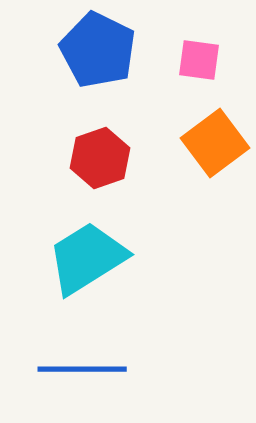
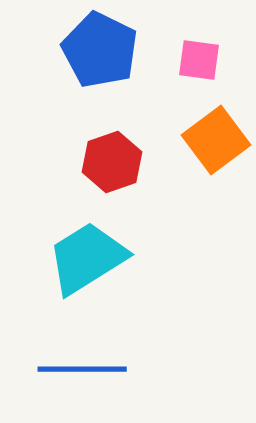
blue pentagon: moved 2 px right
orange square: moved 1 px right, 3 px up
red hexagon: moved 12 px right, 4 px down
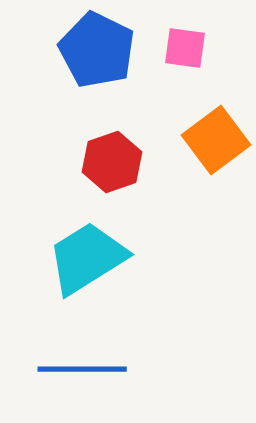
blue pentagon: moved 3 px left
pink square: moved 14 px left, 12 px up
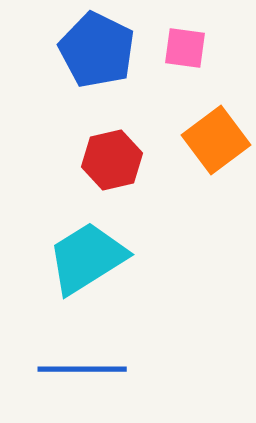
red hexagon: moved 2 px up; rotated 6 degrees clockwise
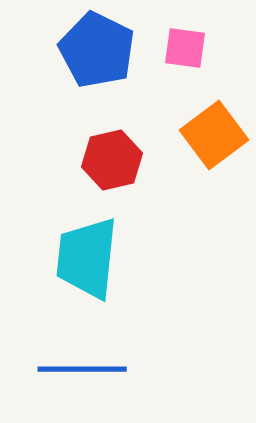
orange square: moved 2 px left, 5 px up
cyan trapezoid: rotated 52 degrees counterclockwise
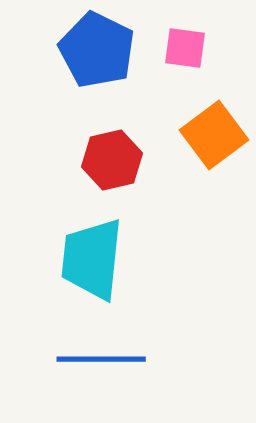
cyan trapezoid: moved 5 px right, 1 px down
blue line: moved 19 px right, 10 px up
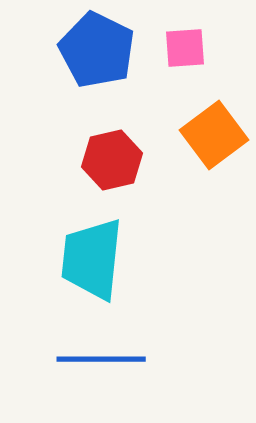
pink square: rotated 12 degrees counterclockwise
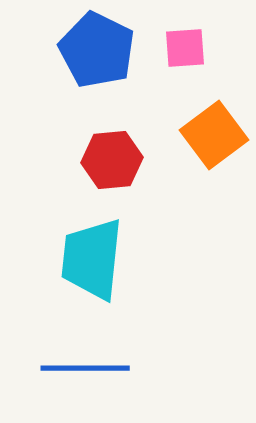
red hexagon: rotated 8 degrees clockwise
blue line: moved 16 px left, 9 px down
